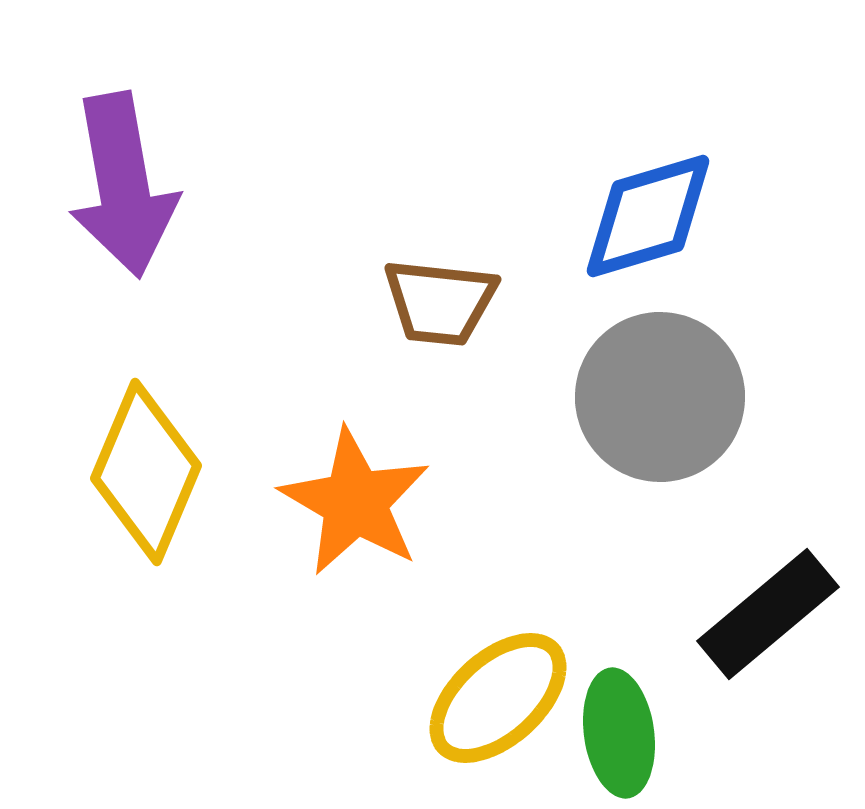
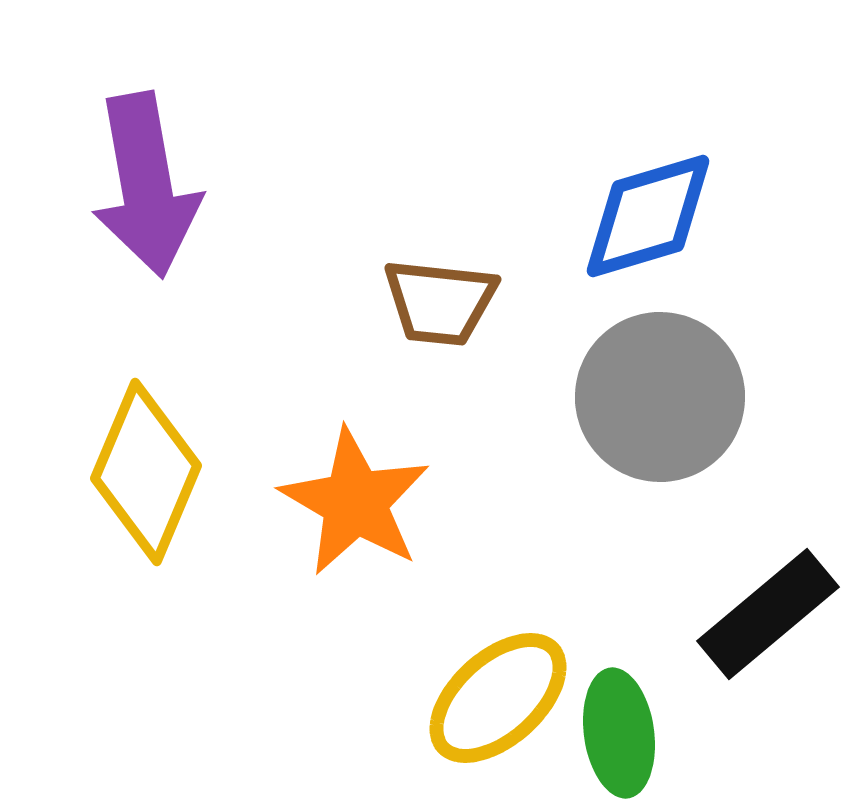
purple arrow: moved 23 px right
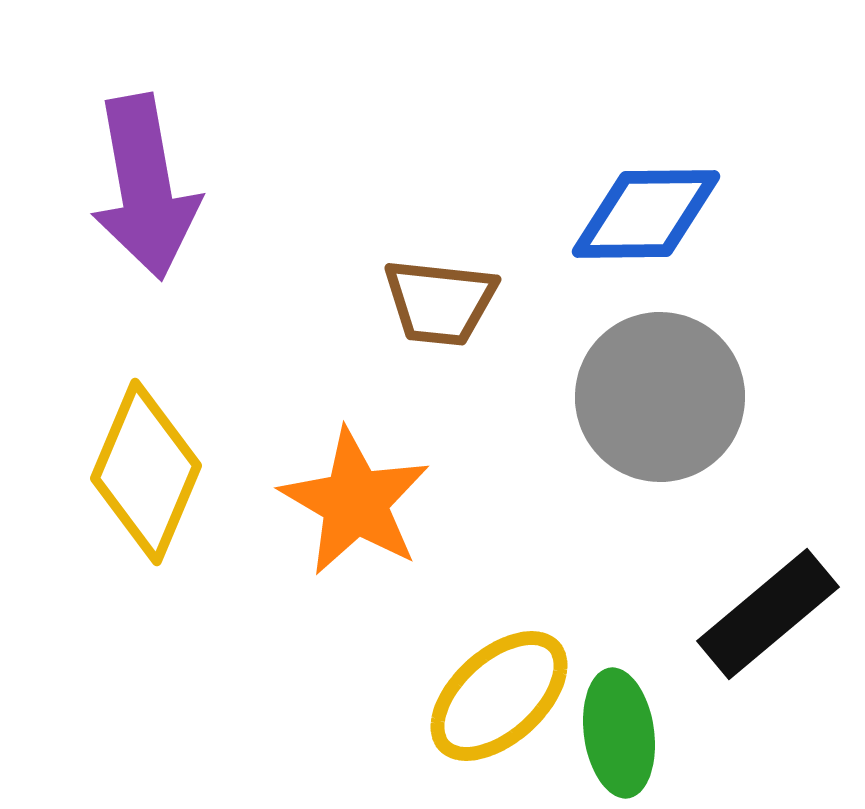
purple arrow: moved 1 px left, 2 px down
blue diamond: moved 2 px left, 2 px up; rotated 16 degrees clockwise
yellow ellipse: moved 1 px right, 2 px up
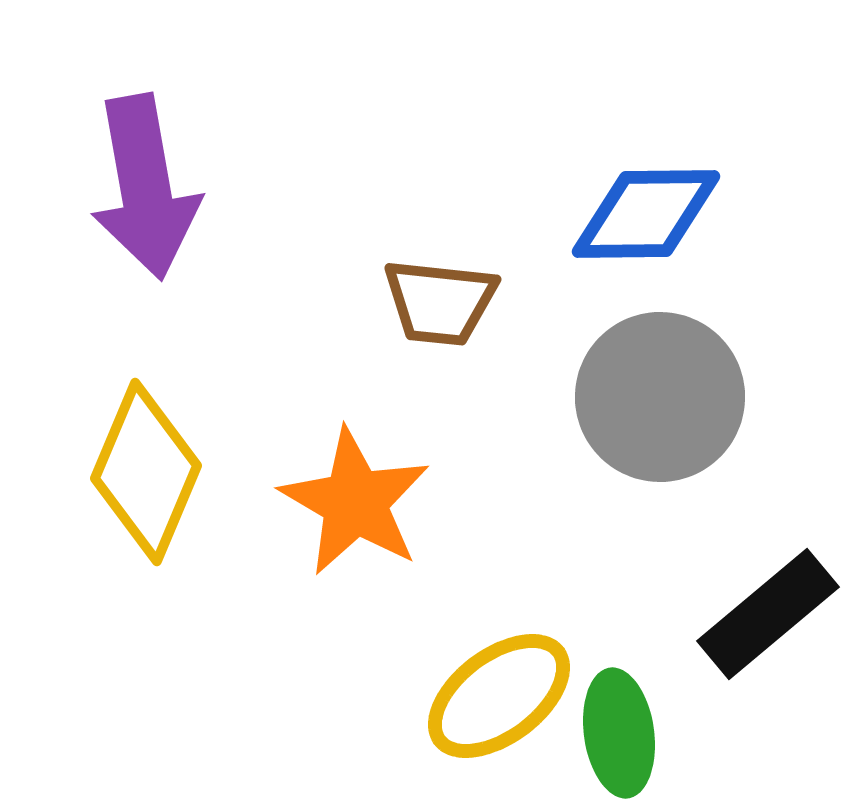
yellow ellipse: rotated 5 degrees clockwise
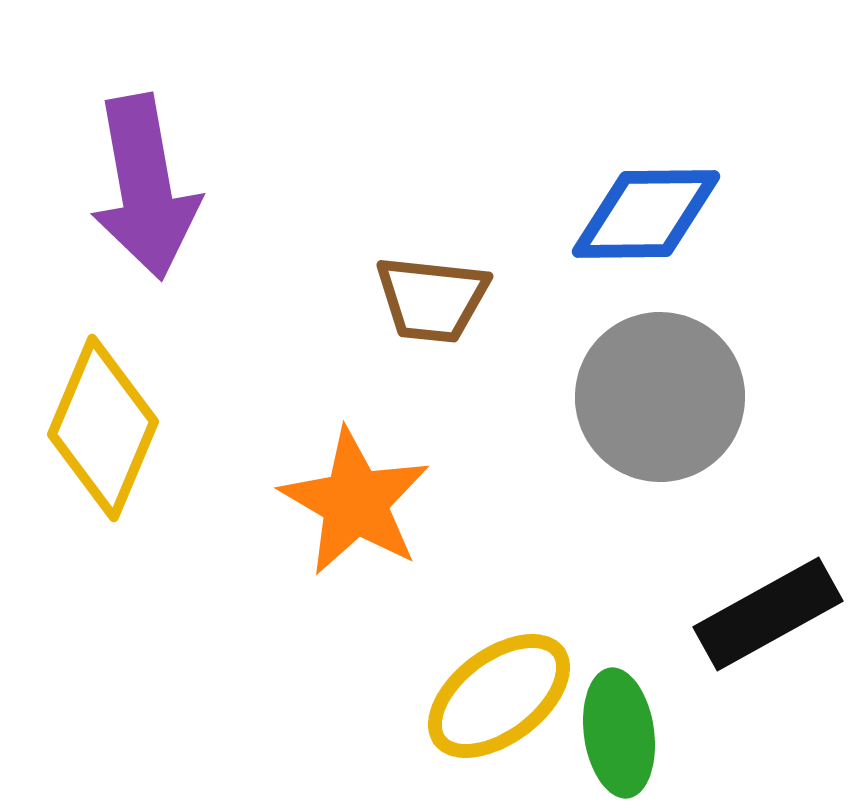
brown trapezoid: moved 8 px left, 3 px up
yellow diamond: moved 43 px left, 44 px up
black rectangle: rotated 11 degrees clockwise
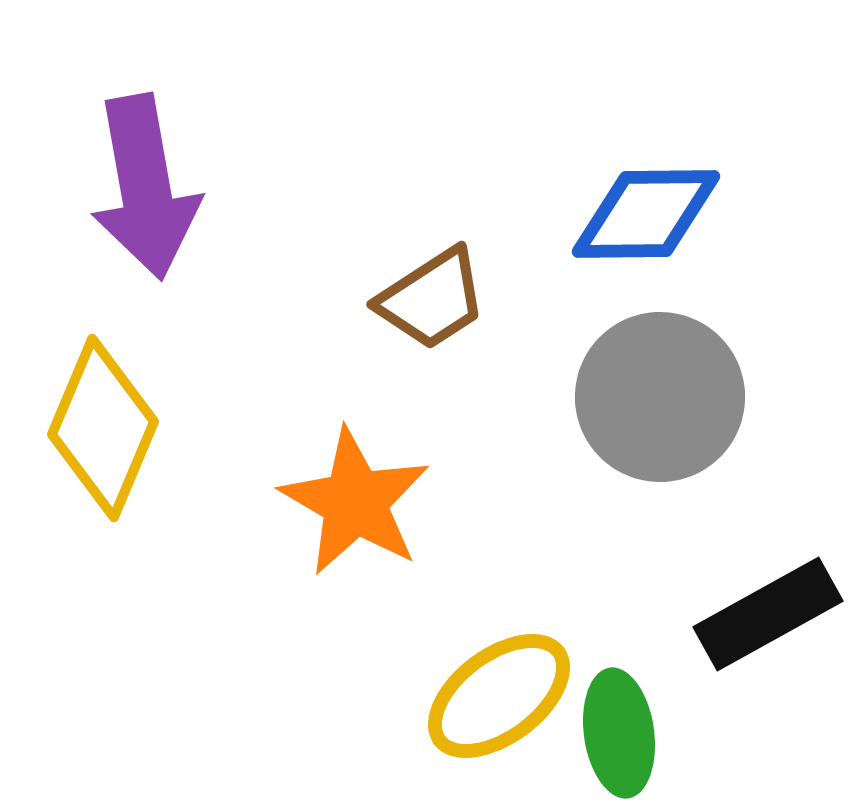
brown trapezoid: rotated 39 degrees counterclockwise
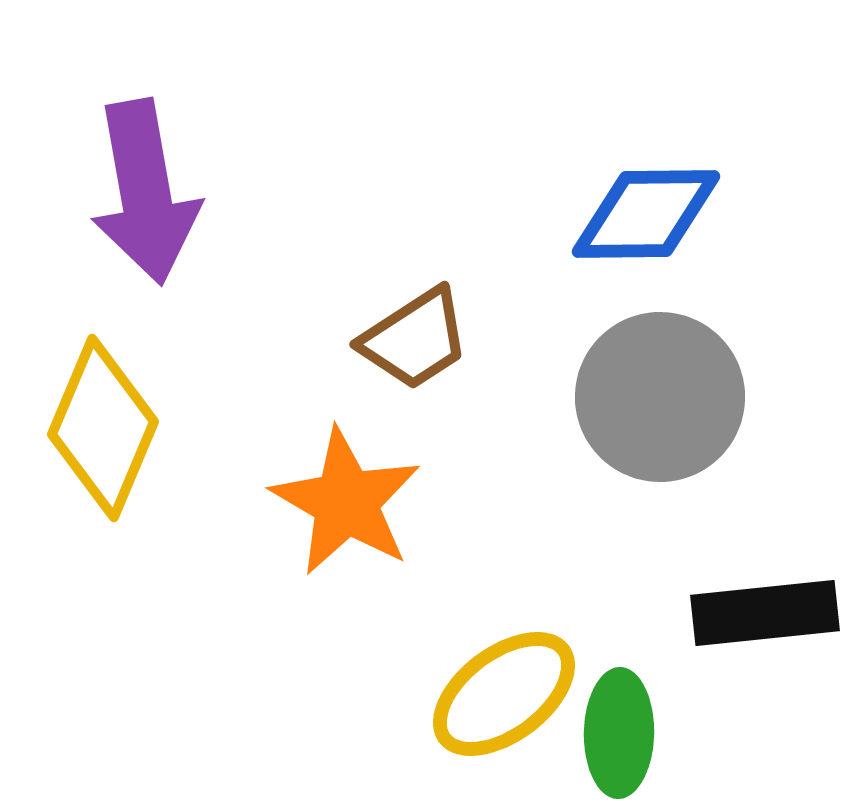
purple arrow: moved 5 px down
brown trapezoid: moved 17 px left, 40 px down
orange star: moved 9 px left
black rectangle: moved 3 px left, 1 px up; rotated 23 degrees clockwise
yellow ellipse: moved 5 px right, 2 px up
green ellipse: rotated 9 degrees clockwise
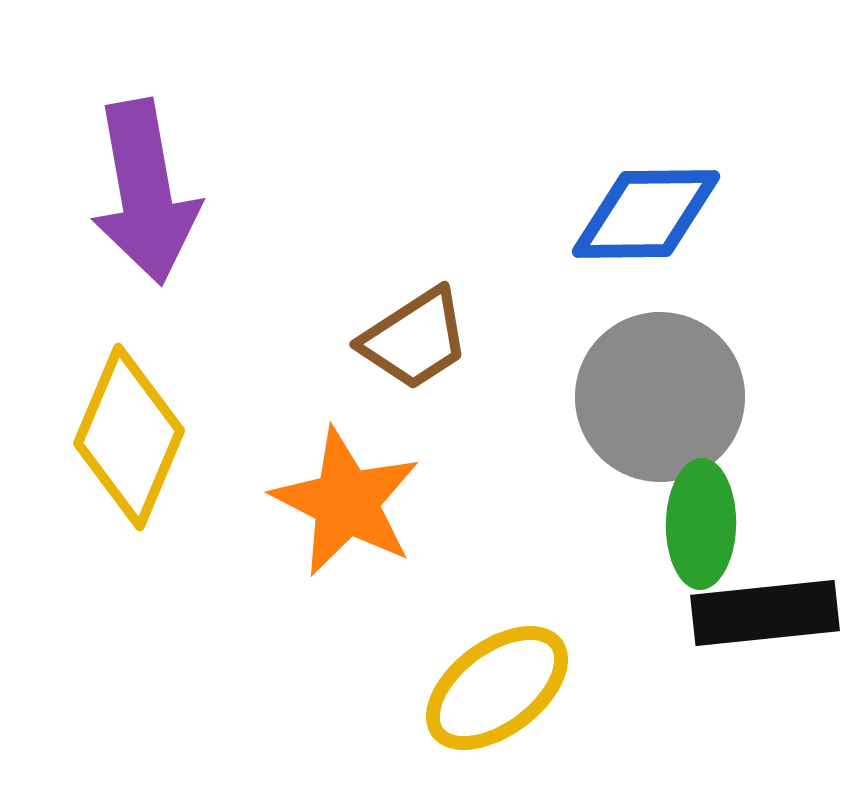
yellow diamond: moved 26 px right, 9 px down
orange star: rotated 3 degrees counterclockwise
yellow ellipse: moved 7 px left, 6 px up
green ellipse: moved 82 px right, 209 px up
